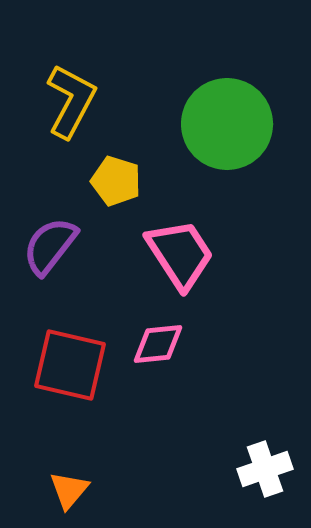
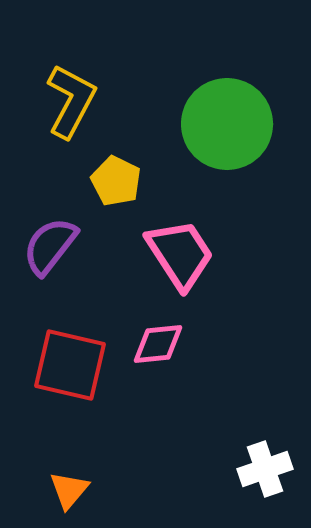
yellow pentagon: rotated 9 degrees clockwise
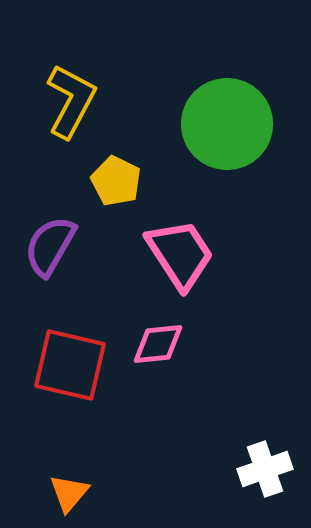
purple semicircle: rotated 8 degrees counterclockwise
orange triangle: moved 3 px down
